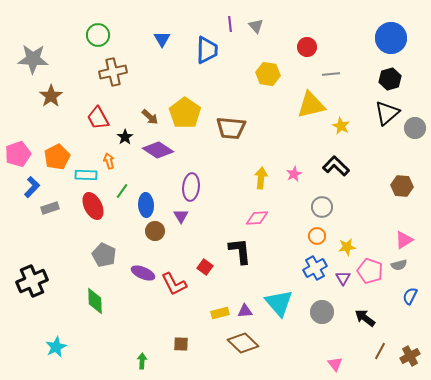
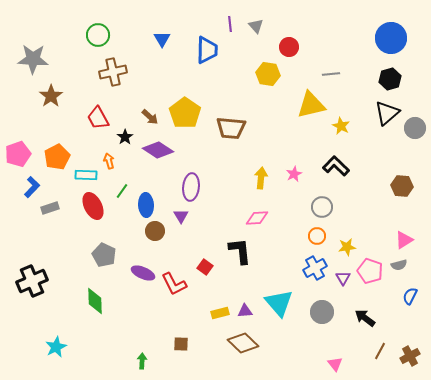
red circle at (307, 47): moved 18 px left
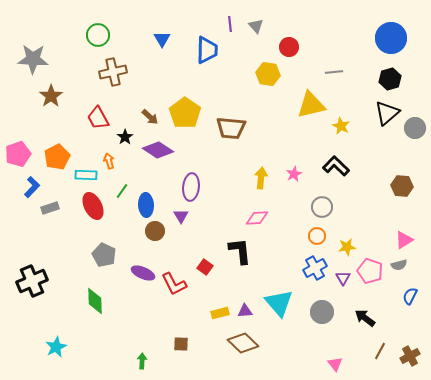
gray line at (331, 74): moved 3 px right, 2 px up
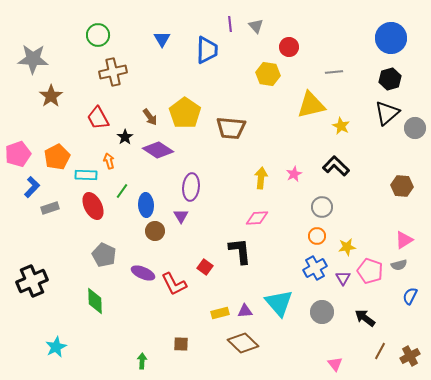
brown arrow at (150, 117): rotated 12 degrees clockwise
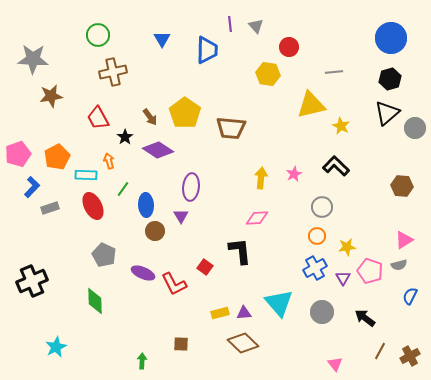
brown star at (51, 96): rotated 25 degrees clockwise
green line at (122, 191): moved 1 px right, 2 px up
purple triangle at (245, 311): moved 1 px left, 2 px down
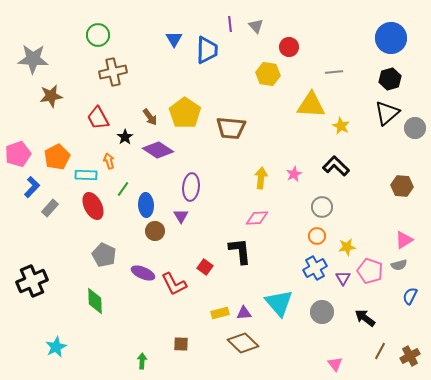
blue triangle at (162, 39): moved 12 px right
yellow triangle at (311, 105): rotated 16 degrees clockwise
gray rectangle at (50, 208): rotated 30 degrees counterclockwise
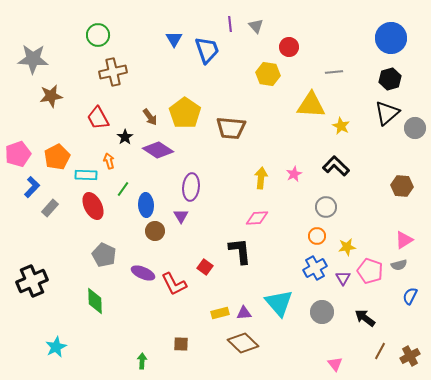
blue trapezoid at (207, 50): rotated 20 degrees counterclockwise
gray circle at (322, 207): moved 4 px right
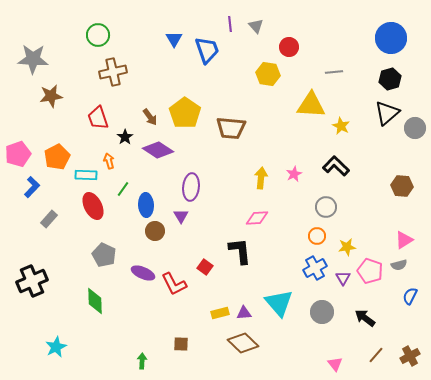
red trapezoid at (98, 118): rotated 10 degrees clockwise
gray rectangle at (50, 208): moved 1 px left, 11 px down
brown line at (380, 351): moved 4 px left, 4 px down; rotated 12 degrees clockwise
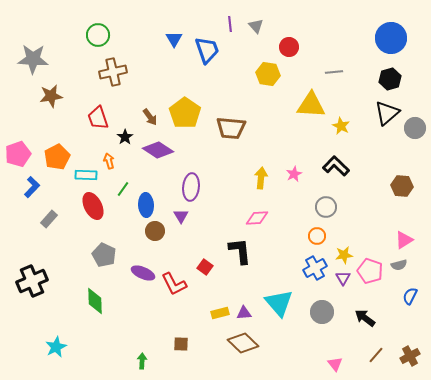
yellow star at (347, 247): moved 3 px left, 8 px down
